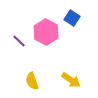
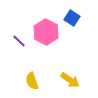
yellow arrow: moved 1 px left
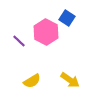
blue square: moved 5 px left
yellow semicircle: rotated 102 degrees counterclockwise
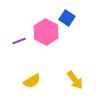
purple line: rotated 64 degrees counterclockwise
yellow arrow: moved 5 px right; rotated 18 degrees clockwise
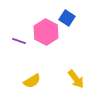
purple line: rotated 40 degrees clockwise
yellow arrow: moved 1 px right, 1 px up
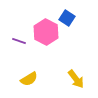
yellow semicircle: moved 3 px left, 2 px up
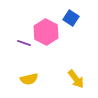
blue square: moved 4 px right
purple line: moved 5 px right, 2 px down
yellow semicircle: rotated 18 degrees clockwise
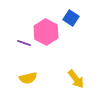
yellow semicircle: moved 1 px left, 1 px up
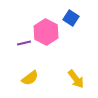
purple line: rotated 32 degrees counterclockwise
yellow semicircle: moved 2 px right; rotated 24 degrees counterclockwise
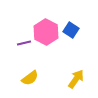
blue square: moved 12 px down
yellow arrow: rotated 108 degrees counterclockwise
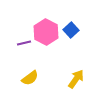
blue square: rotated 14 degrees clockwise
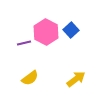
yellow arrow: rotated 18 degrees clockwise
